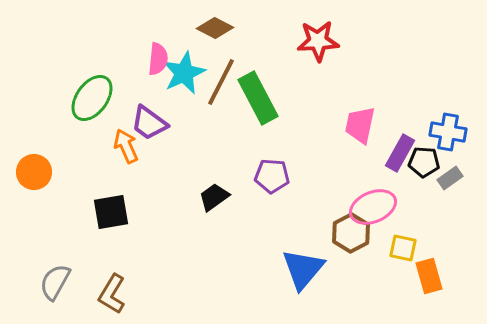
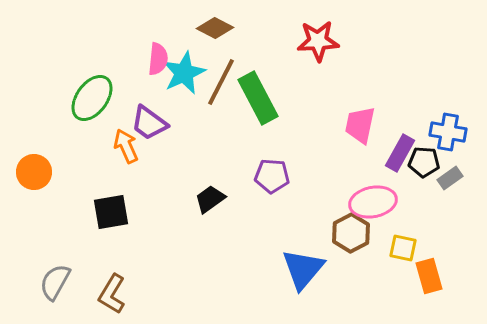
black trapezoid: moved 4 px left, 2 px down
pink ellipse: moved 5 px up; rotated 12 degrees clockwise
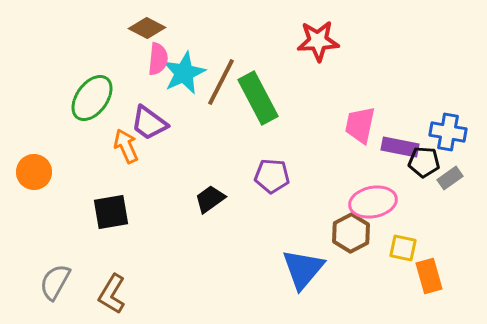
brown diamond: moved 68 px left
purple rectangle: moved 6 px up; rotated 72 degrees clockwise
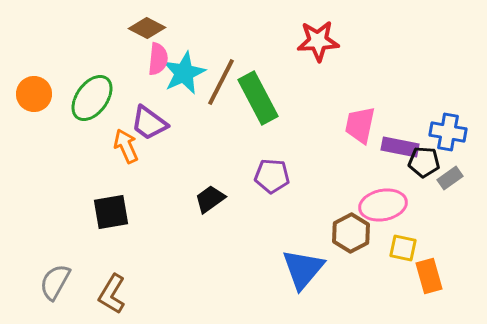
orange circle: moved 78 px up
pink ellipse: moved 10 px right, 3 px down
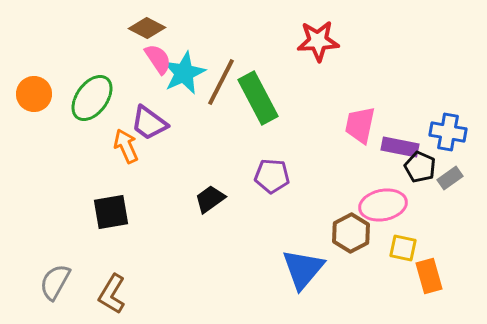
pink semicircle: rotated 40 degrees counterclockwise
black pentagon: moved 4 px left, 5 px down; rotated 20 degrees clockwise
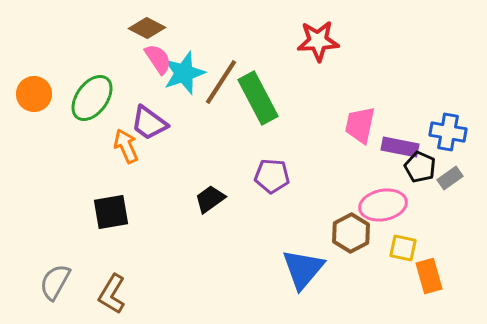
cyan star: rotated 6 degrees clockwise
brown line: rotated 6 degrees clockwise
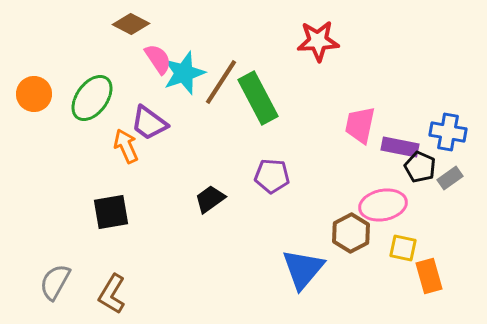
brown diamond: moved 16 px left, 4 px up
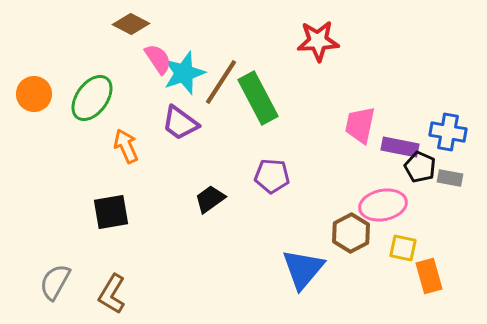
purple trapezoid: moved 31 px right
gray rectangle: rotated 45 degrees clockwise
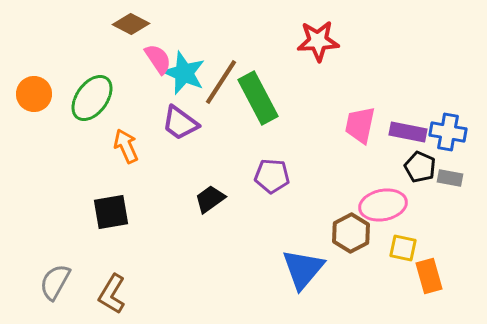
cyan star: rotated 30 degrees counterclockwise
purple rectangle: moved 8 px right, 15 px up
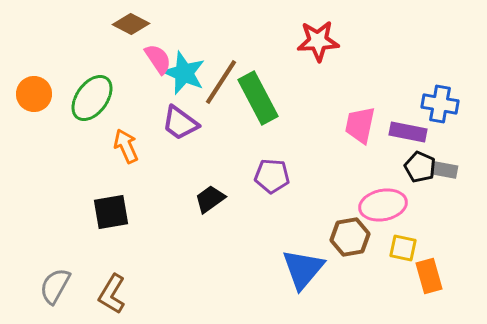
blue cross: moved 8 px left, 28 px up
gray rectangle: moved 5 px left, 8 px up
brown hexagon: moved 1 px left, 4 px down; rotated 18 degrees clockwise
gray semicircle: moved 4 px down
